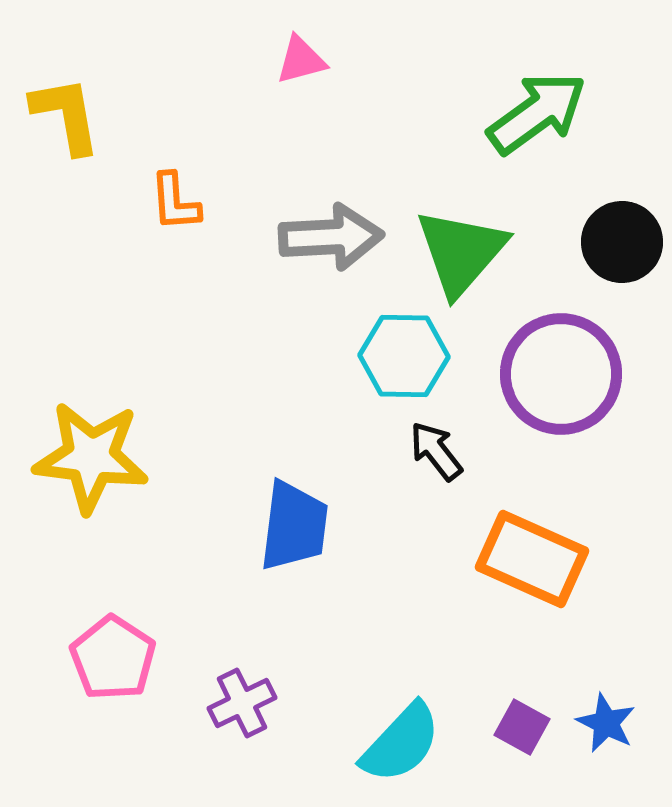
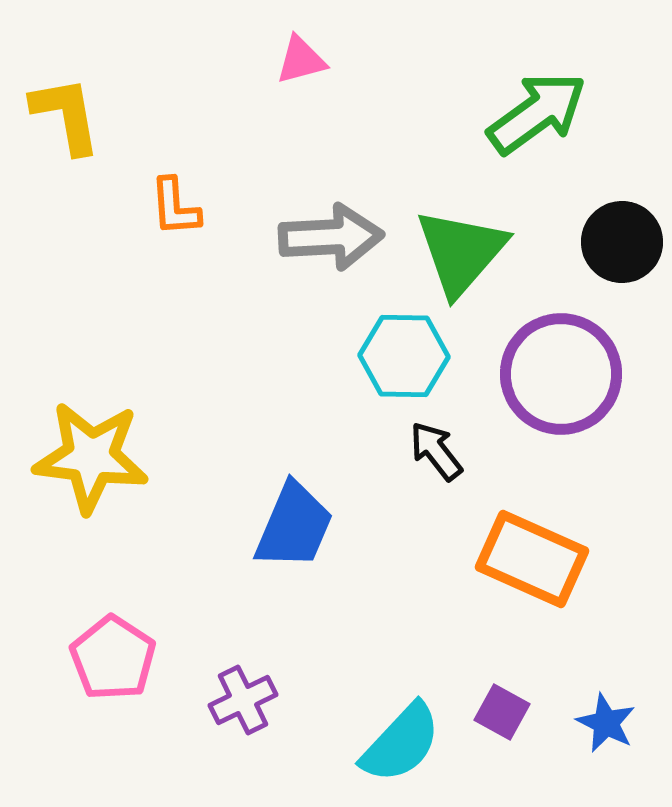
orange L-shape: moved 5 px down
blue trapezoid: rotated 16 degrees clockwise
purple cross: moved 1 px right, 3 px up
purple square: moved 20 px left, 15 px up
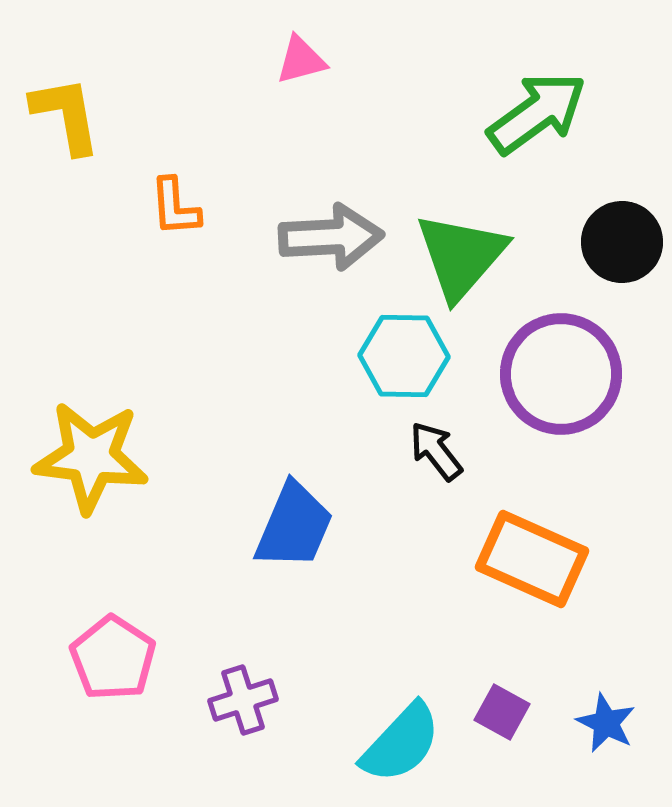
green triangle: moved 4 px down
purple cross: rotated 8 degrees clockwise
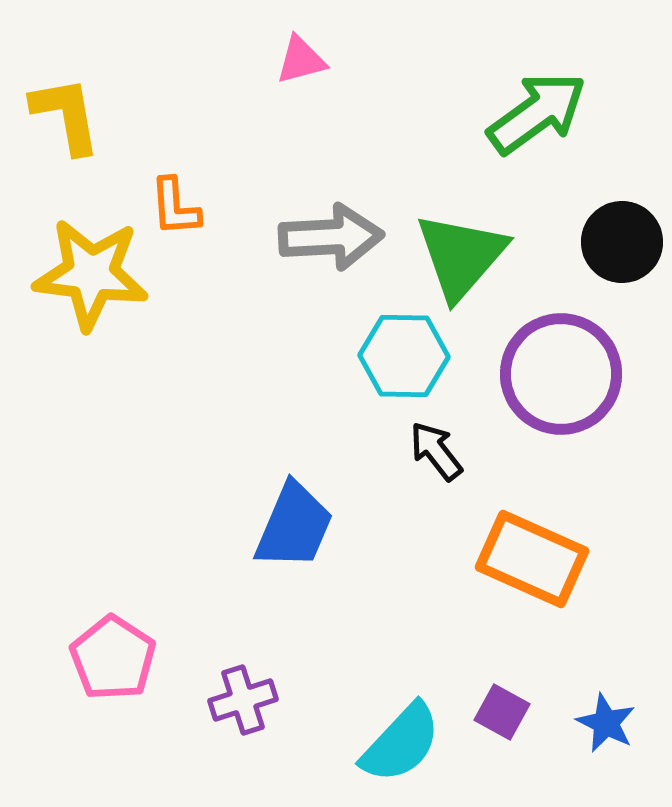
yellow star: moved 183 px up
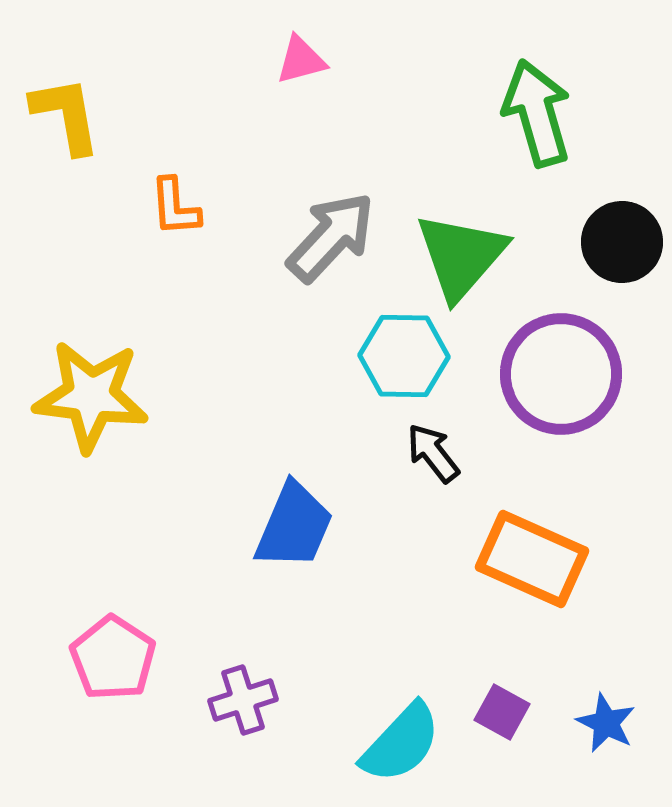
green arrow: rotated 70 degrees counterclockwise
gray arrow: rotated 44 degrees counterclockwise
yellow star: moved 122 px down
black arrow: moved 3 px left, 2 px down
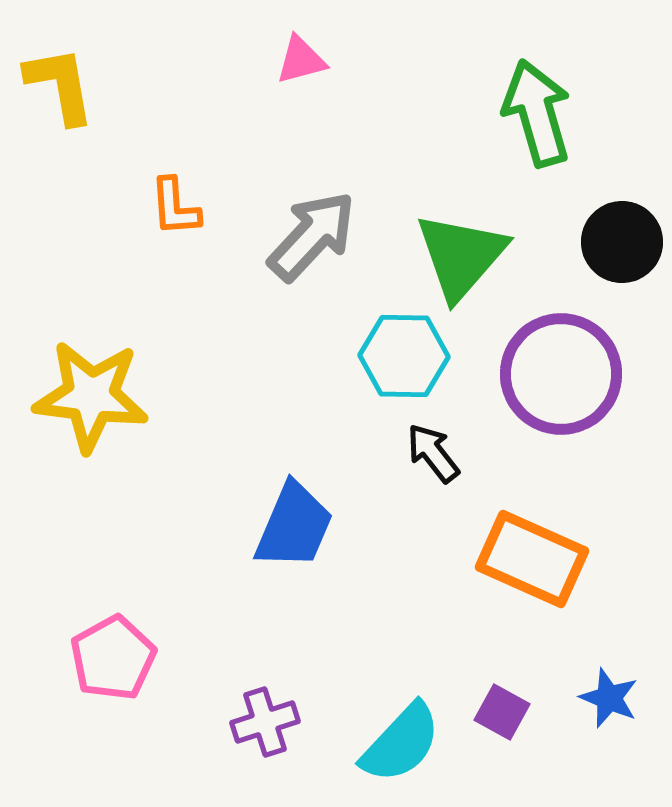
yellow L-shape: moved 6 px left, 30 px up
gray arrow: moved 19 px left, 1 px up
pink pentagon: rotated 10 degrees clockwise
purple cross: moved 22 px right, 22 px down
blue star: moved 3 px right, 25 px up; rotated 4 degrees counterclockwise
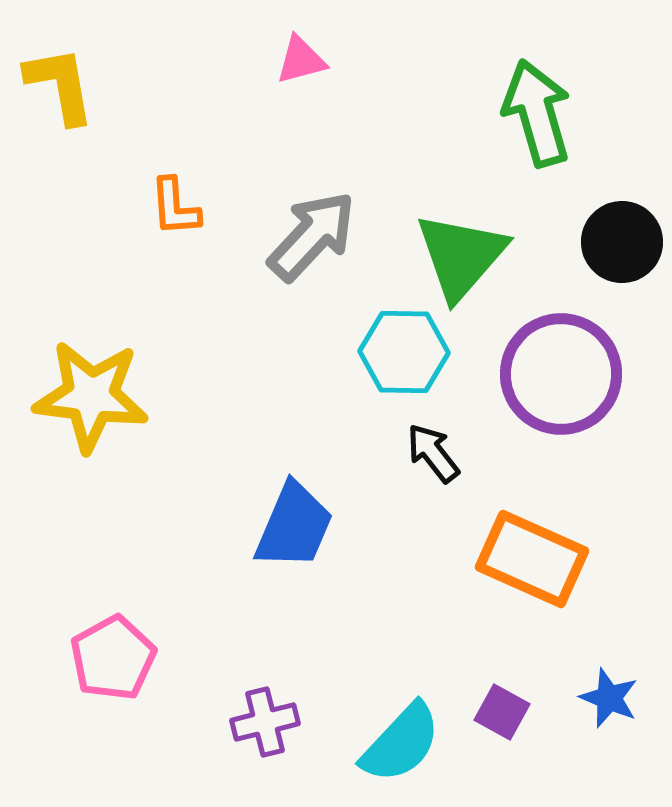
cyan hexagon: moved 4 px up
purple cross: rotated 4 degrees clockwise
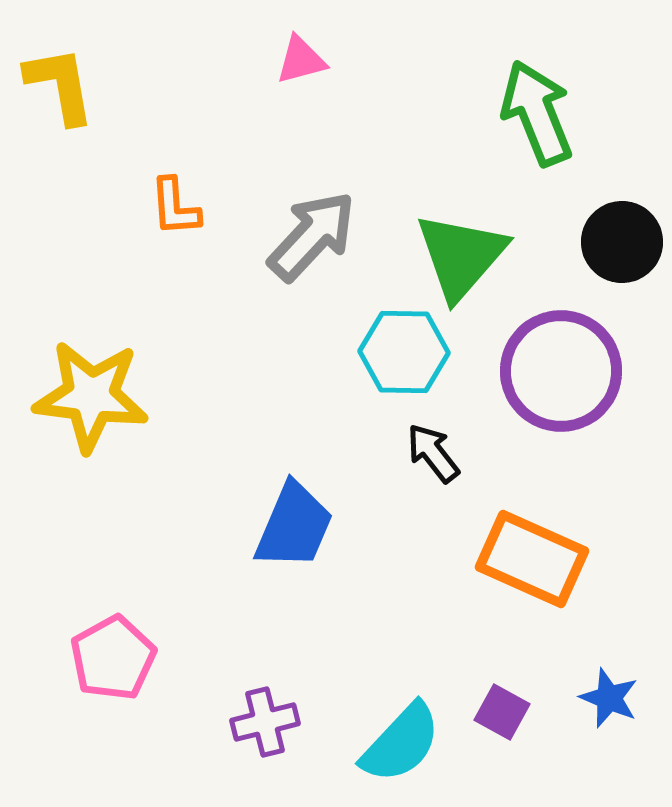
green arrow: rotated 6 degrees counterclockwise
purple circle: moved 3 px up
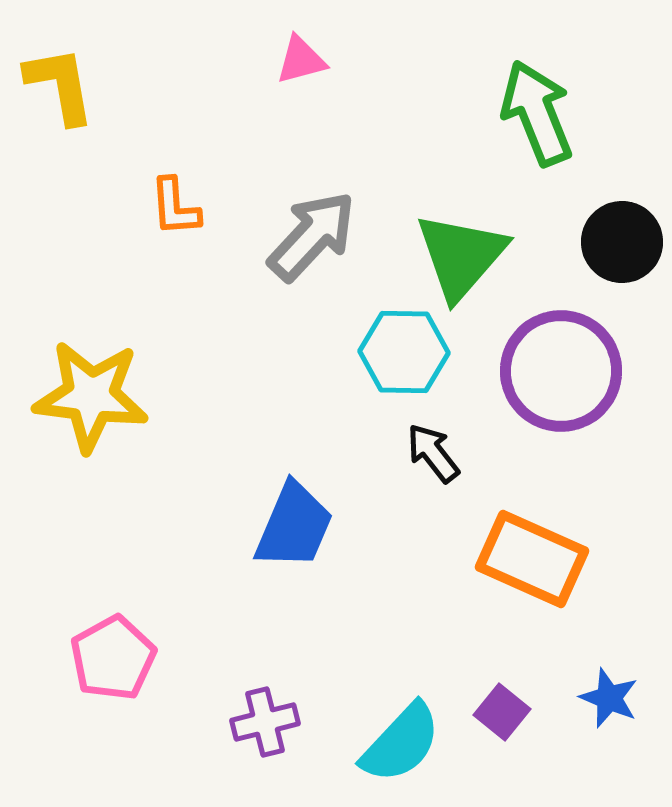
purple square: rotated 10 degrees clockwise
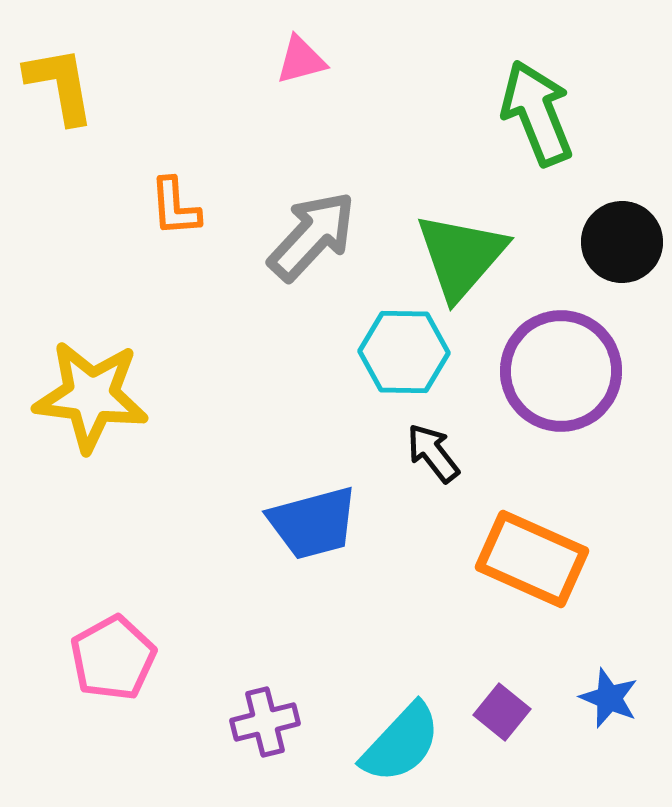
blue trapezoid: moved 19 px right, 3 px up; rotated 52 degrees clockwise
